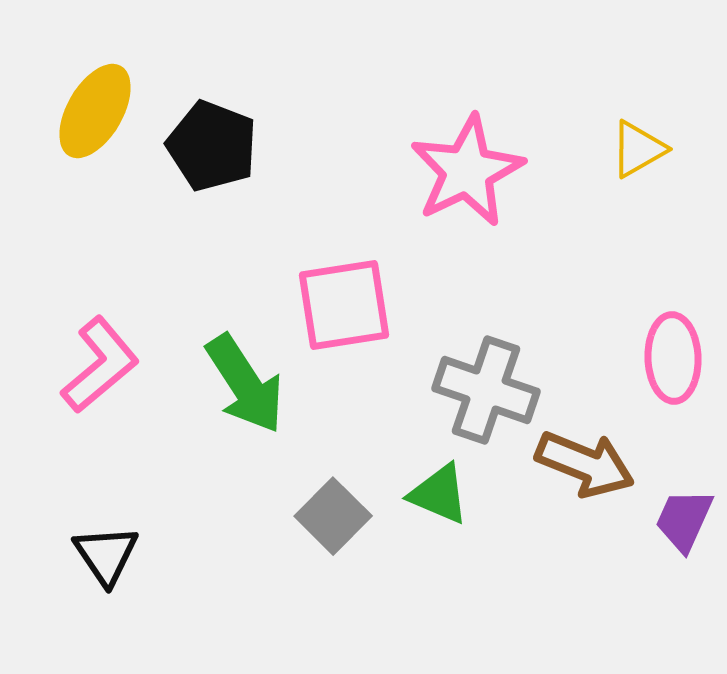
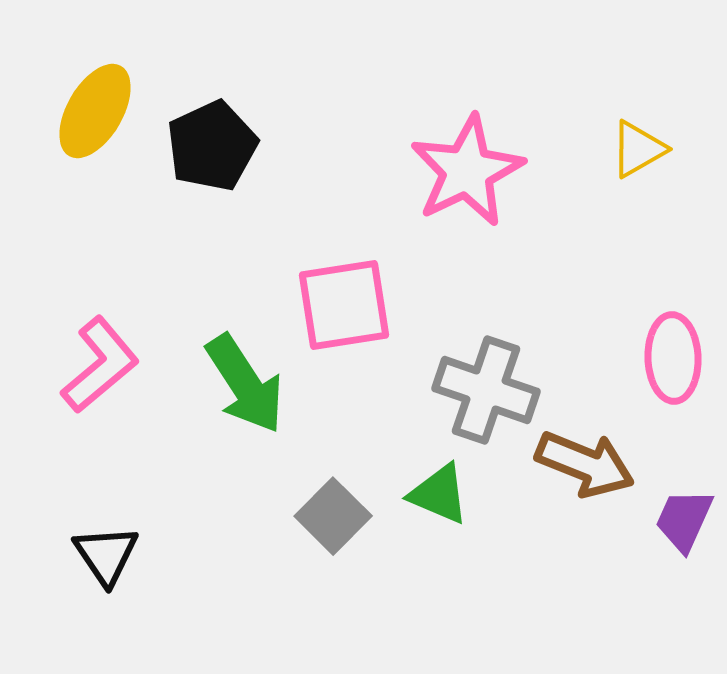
black pentagon: rotated 26 degrees clockwise
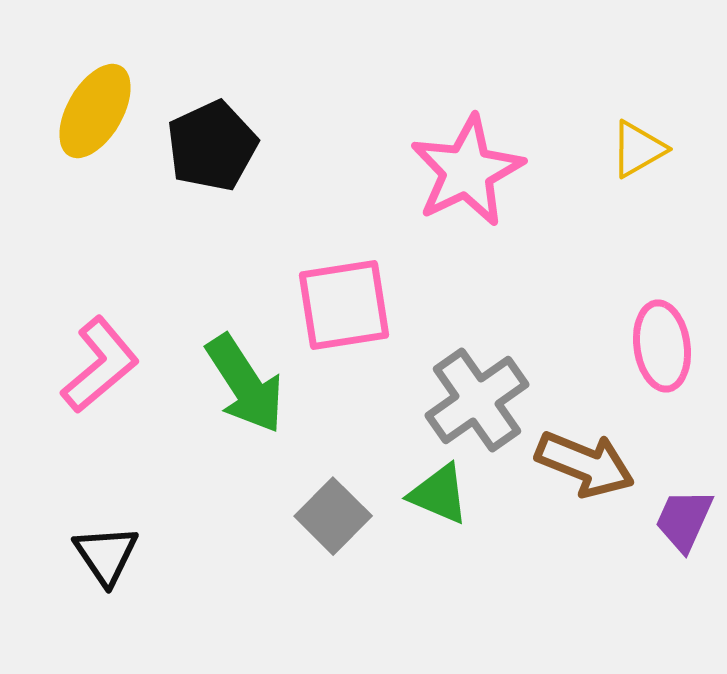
pink ellipse: moved 11 px left, 12 px up; rotated 6 degrees counterclockwise
gray cross: moved 9 px left, 10 px down; rotated 36 degrees clockwise
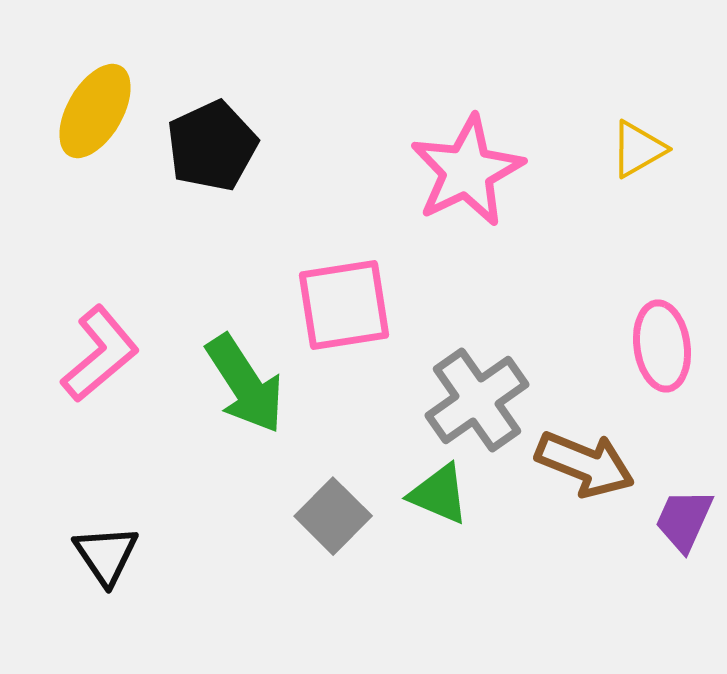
pink L-shape: moved 11 px up
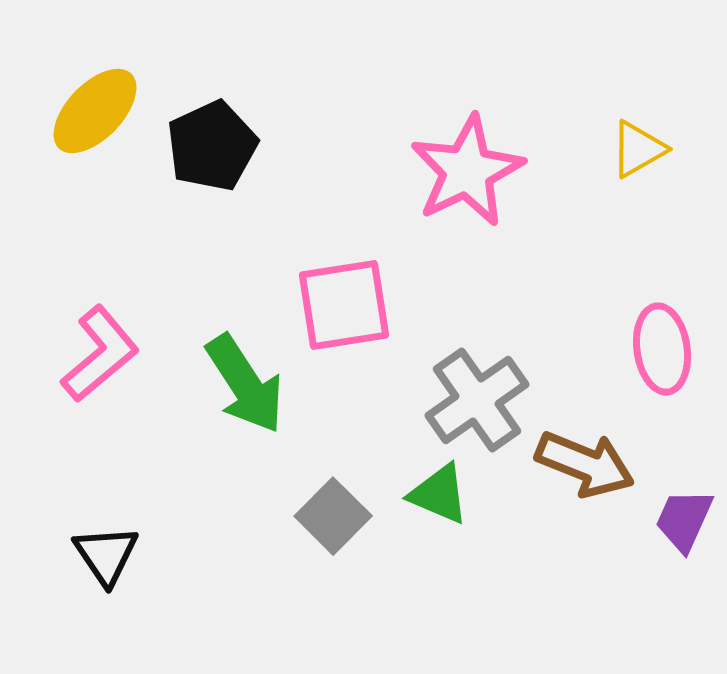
yellow ellipse: rotated 14 degrees clockwise
pink ellipse: moved 3 px down
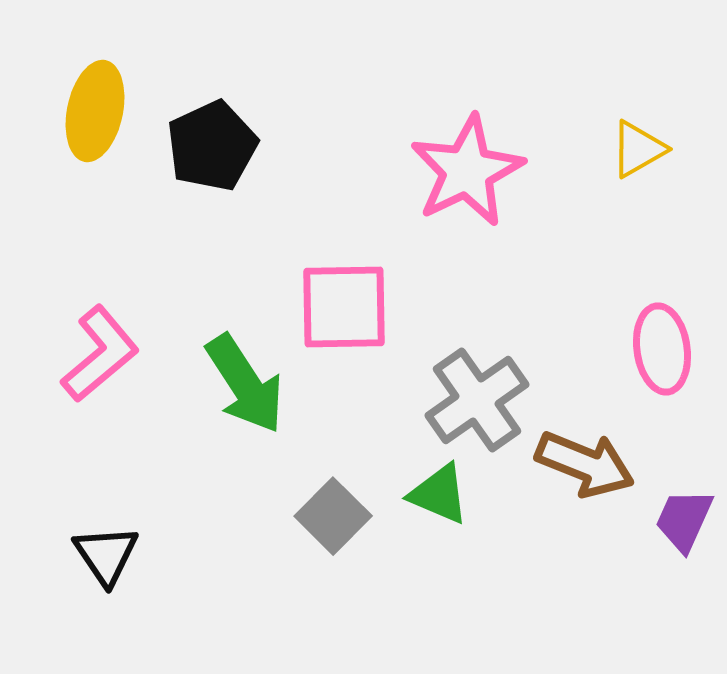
yellow ellipse: rotated 32 degrees counterclockwise
pink square: moved 2 px down; rotated 8 degrees clockwise
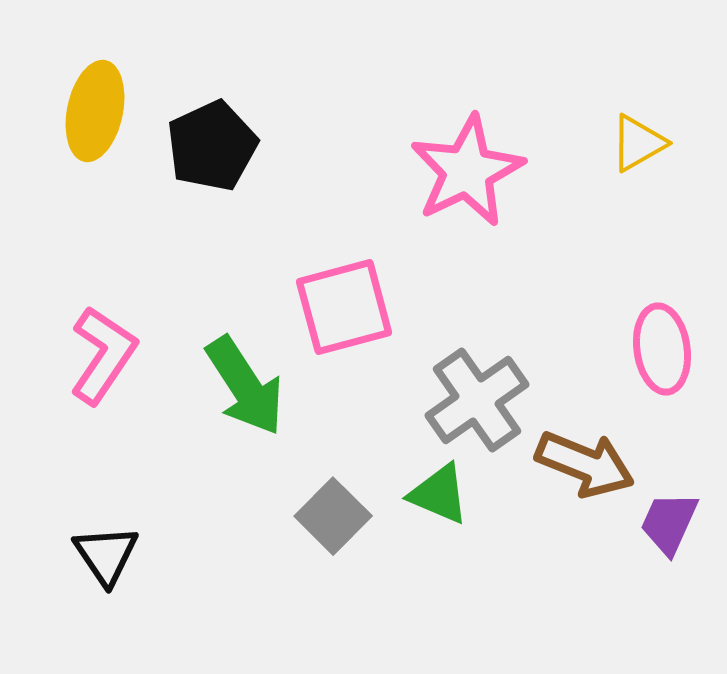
yellow triangle: moved 6 px up
pink square: rotated 14 degrees counterclockwise
pink L-shape: moved 3 px right, 1 px down; rotated 16 degrees counterclockwise
green arrow: moved 2 px down
purple trapezoid: moved 15 px left, 3 px down
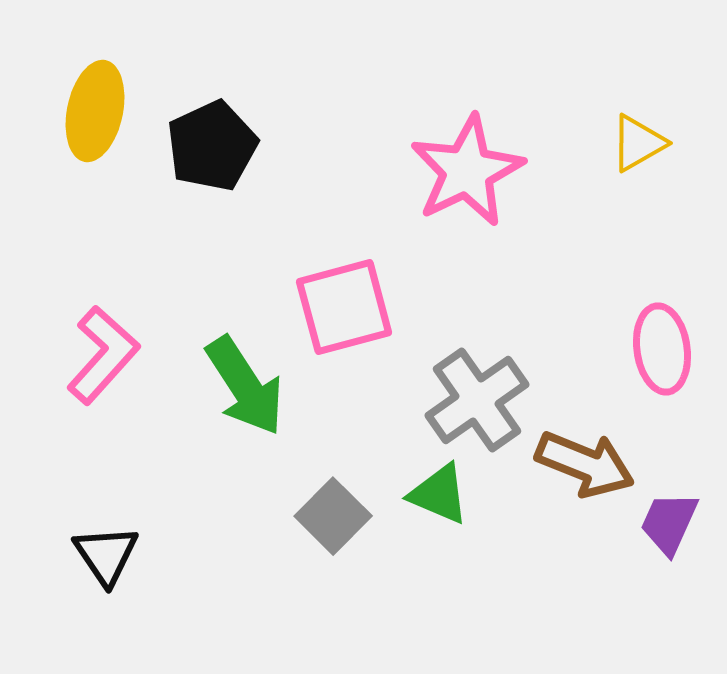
pink L-shape: rotated 8 degrees clockwise
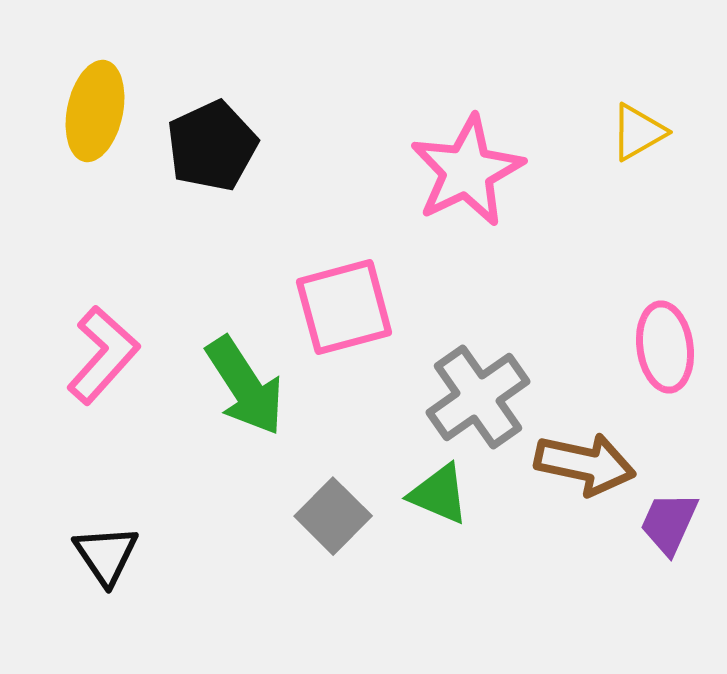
yellow triangle: moved 11 px up
pink ellipse: moved 3 px right, 2 px up
gray cross: moved 1 px right, 3 px up
brown arrow: rotated 10 degrees counterclockwise
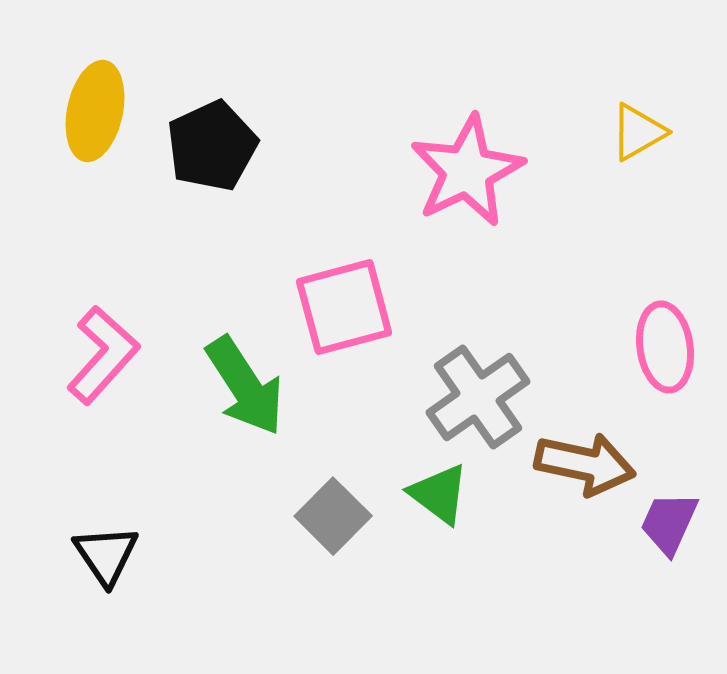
green triangle: rotated 14 degrees clockwise
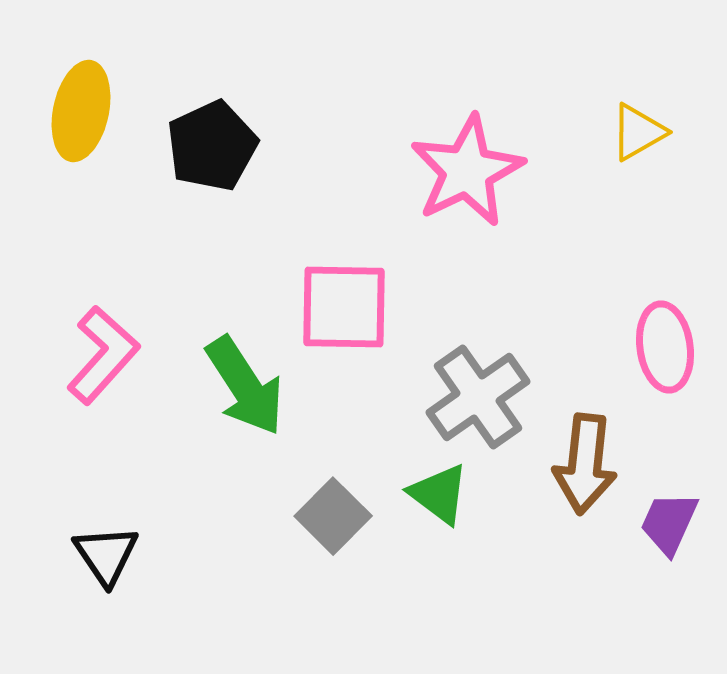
yellow ellipse: moved 14 px left
pink square: rotated 16 degrees clockwise
brown arrow: rotated 84 degrees clockwise
